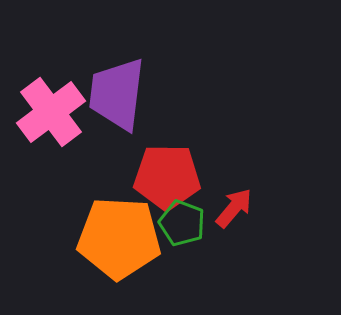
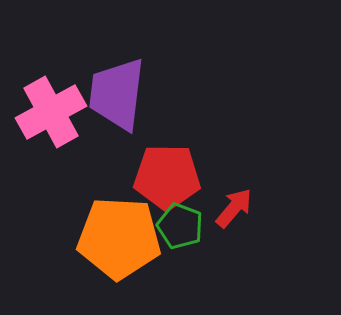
pink cross: rotated 8 degrees clockwise
green pentagon: moved 2 px left, 3 px down
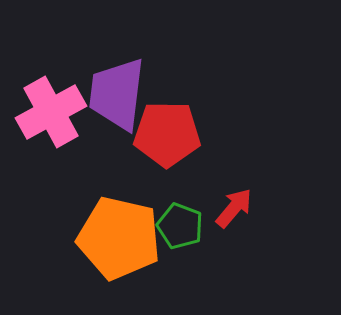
red pentagon: moved 43 px up
orange pentagon: rotated 10 degrees clockwise
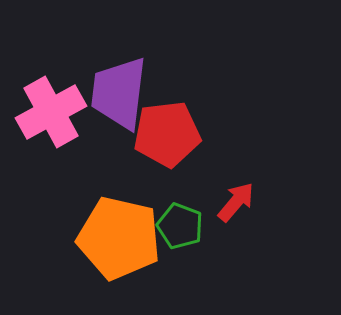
purple trapezoid: moved 2 px right, 1 px up
red pentagon: rotated 8 degrees counterclockwise
red arrow: moved 2 px right, 6 px up
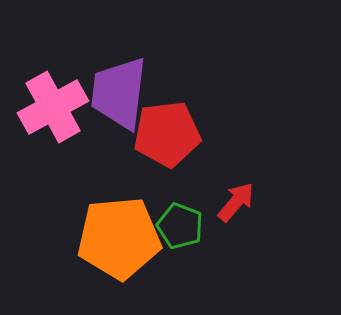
pink cross: moved 2 px right, 5 px up
orange pentagon: rotated 18 degrees counterclockwise
